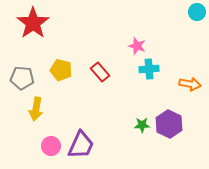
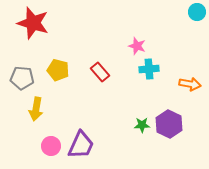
red star: rotated 20 degrees counterclockwise
yellow pentagon: moved 3 px left
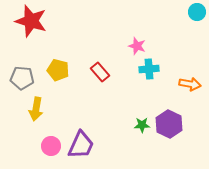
red star: moved 2 px left, 2 px up
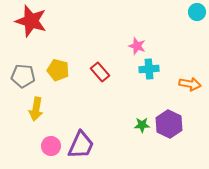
gray pentagon: moved 1 px right, 2 px up
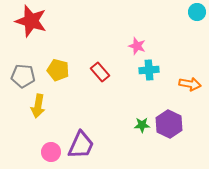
cyan cross: moved 1 px down
yellow arrow: moved 2 px right, 3 px up
pink circle: moved 6 px down
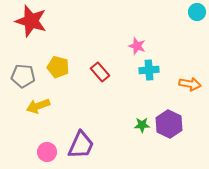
yellow pentagon: moved 3 px up
yellow arrow: rotated 60 degrees clockwise
pink circle: moved 4 px left
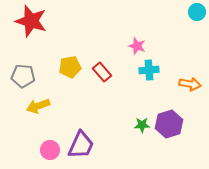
yellow pentagon: moved 12 px right; rotated 25 degrees counterclockwise
red rectangle: moved 2 px right
purple hexagon: rotated 16 degrees clockwise
pink circle: moved 3 px right, 2 px up
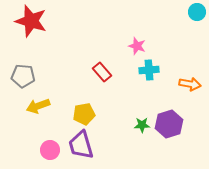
yellow pentagon: moved 14 px right, 47 px down
purple trapezoid: rotated 140 degrees clockwise
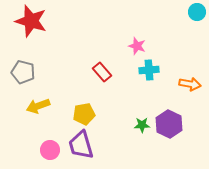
gray pentagon: moved 4 px up; rotated 10 degrees clockwise
purple hexagon: rotated 16 degrees counterclockwise
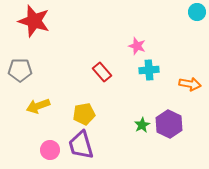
red star: moved 3 px right
gray pentagon: moved 3 px left, 2 px up; rotated 15 degrees counterclockwise
green star: rotated 28 degrees counterclockwise
